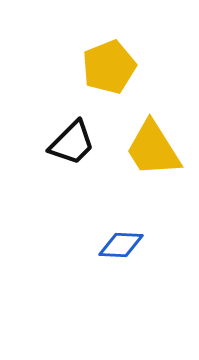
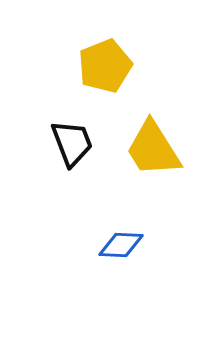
yellow pentagon: moved 4 px left, 1 px up
black trapezoid: rotated 66 degrees counterclockwise
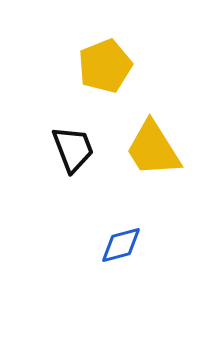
black trapezoid: moved 1 px right, 6 px down
blue diamond: rotated 18 degrees counterclockwise
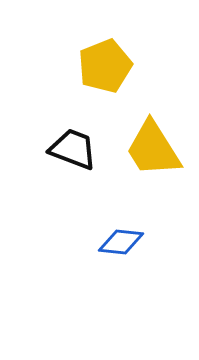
black trapezoid: rotated 48 degrees counterclockwise
blue diamond: moved 3 px up; rotated 21 degrees clockwise
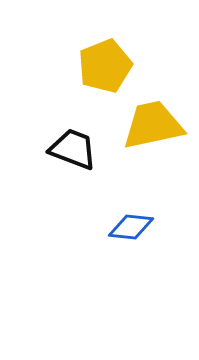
yellow trapezoid: moved 24 px up; rotated 110 degrees clockwise
blue diamond: moved 10 px right, 15 px up
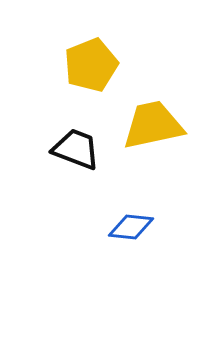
yellow pentagon: moved 14 px left, 1 px up
black trapezoid: moved 3 px right
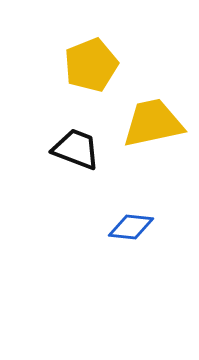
yellow trapezoid: moved 2 px up
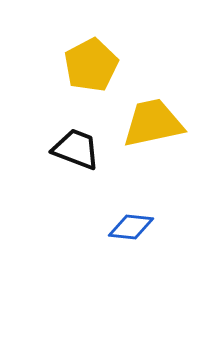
yellow pentagon: rotated 6 degrees counterclockwise
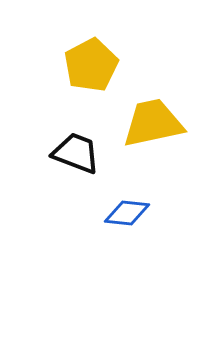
black trapezoid: moved 4 px down
blue diamond: moved 4 px left, 14 px up
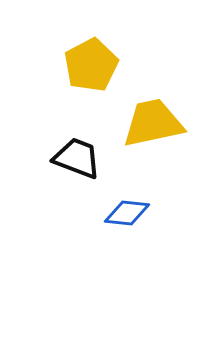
black trapezoid: moved 1 px right, 5 px down
